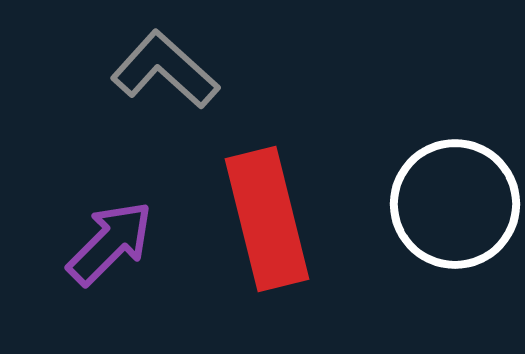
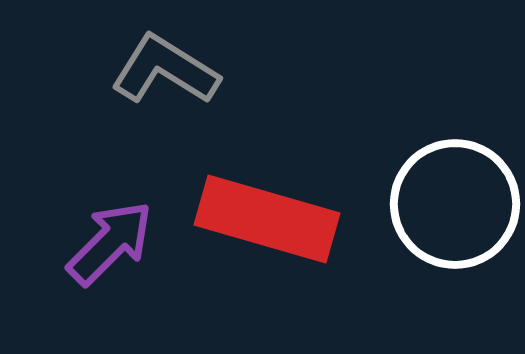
gray L-shape: rotated 10 degrees counterclockwise
red rectangle: rotated 60 degrees counterclockwise
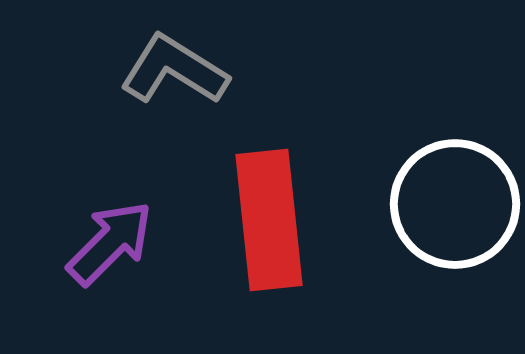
gray L-shape: moved 9 px right
red rectangle: moved 2 px right, 1 px down; rotated 68 degrees clockwise
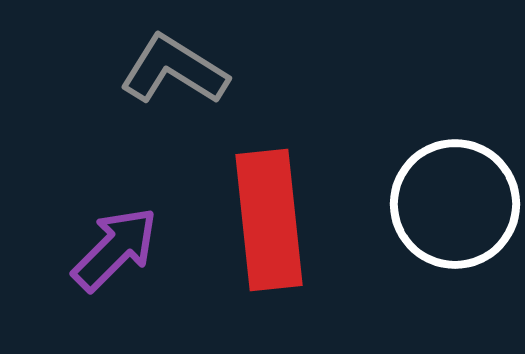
purple arrow: moved 5 px right, 6 px down
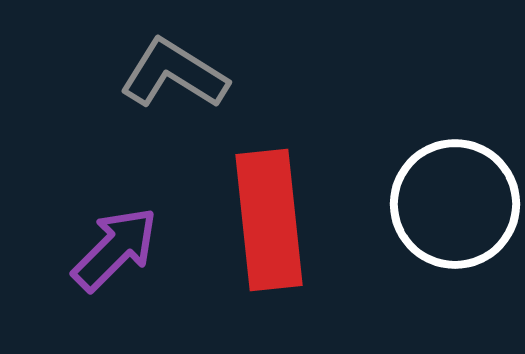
gray L-shape: moved 4 px down
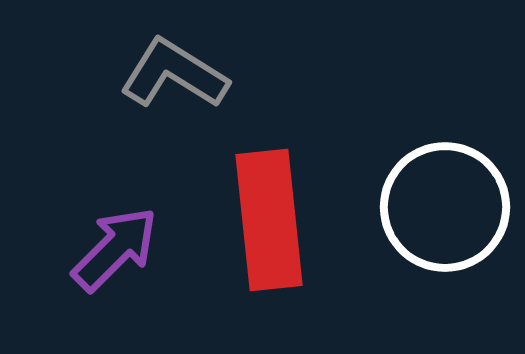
white circle: moved 10 px left, 3 px down
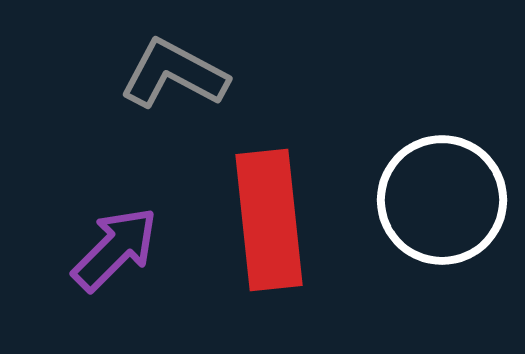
gray L-shape: rotated 4 degrees counterclockwise
white circle: moved 3 px left, 7 px up
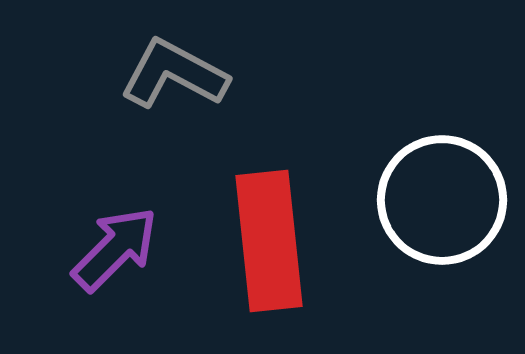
red rectangle: moved 21 px down
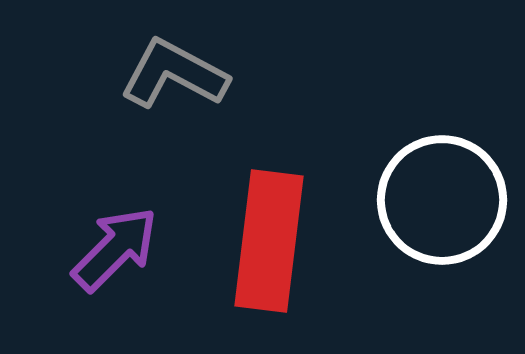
red rectangle: rotated 13 degrees clockwise
